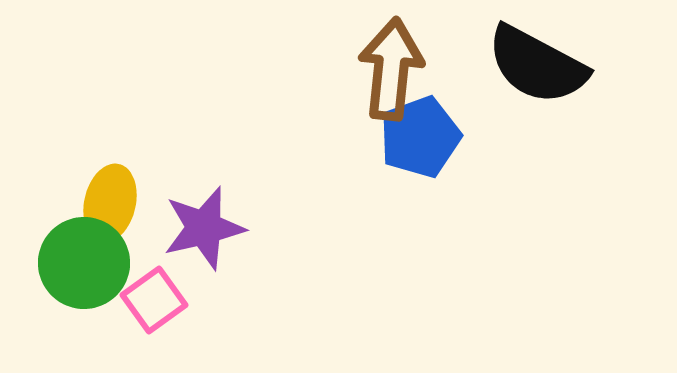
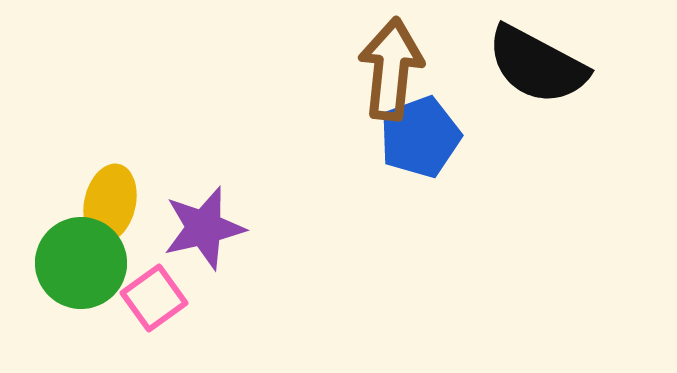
green circle: moved 3 px left
pink square: moved 2 px up
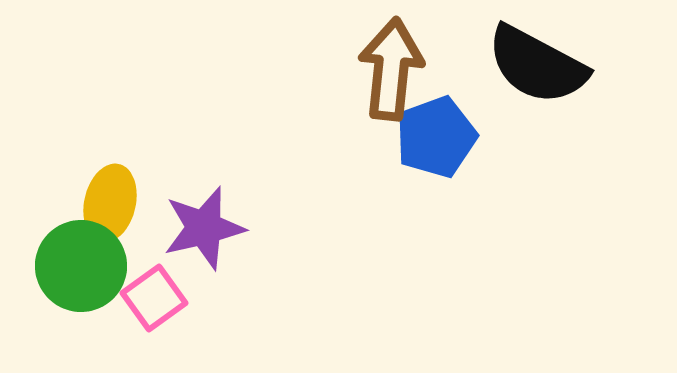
blue pentagon: moved 16 px right
green circle: moved 3 px down
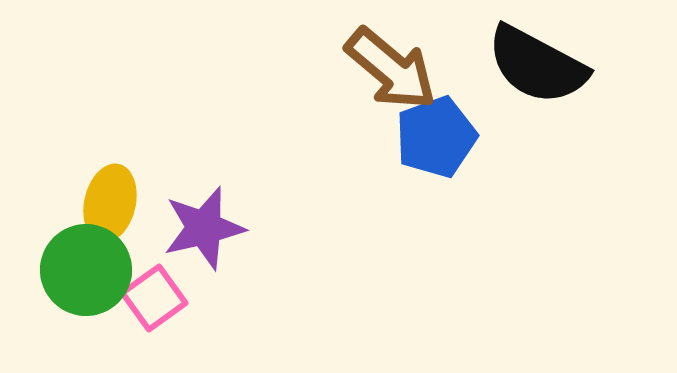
brown arrow: rotated 124 degrees clockwise
green circle: moved 5 px right, 4 px down
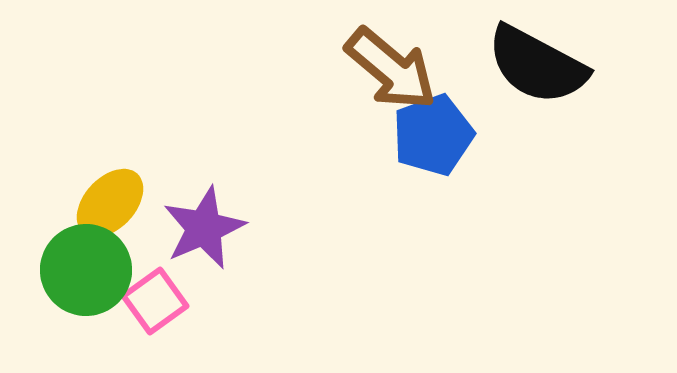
blue pentagon: moved 3 px left, 2 px up
yellow ellipse: rotated 30 degrees clockwise
purple star: rotated 10 degrees counterclockwise
pink square: moved 1 px right, 3 px down
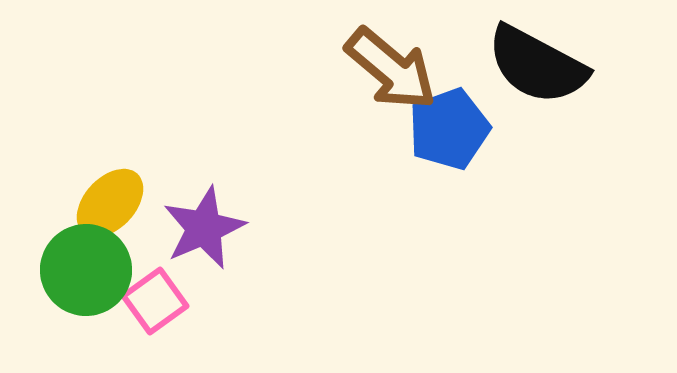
blue pentagon: moved 16 px right, 6 px up
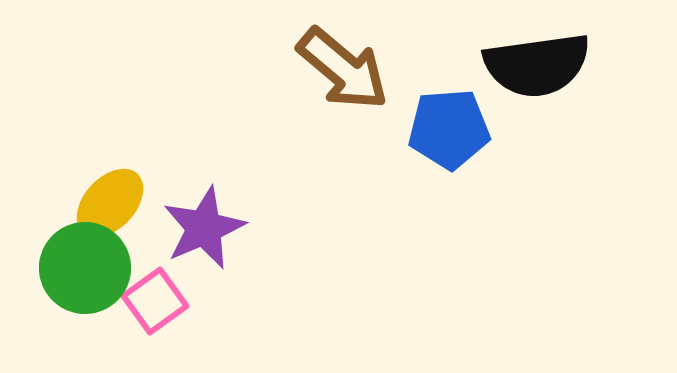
black semicircle: rotated 36 degrees counterclockwise
brown arrow: moved 48 px left
blue pentagon: rotated 16 degrees clockwise
green circle: moved 1 px left, 2 px up
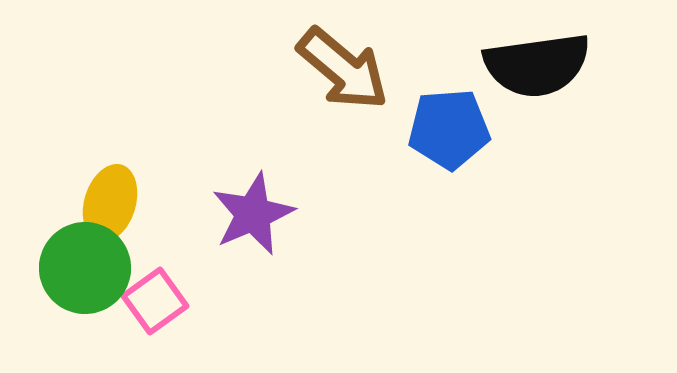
yellow ellipse: rotated 26 degrees counterclockwise
purple star: moved 49 px right, 14 px up
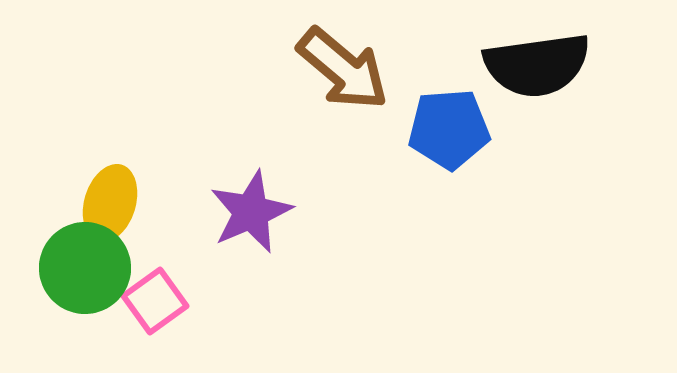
purple star: moved 2 px left, 2 px up
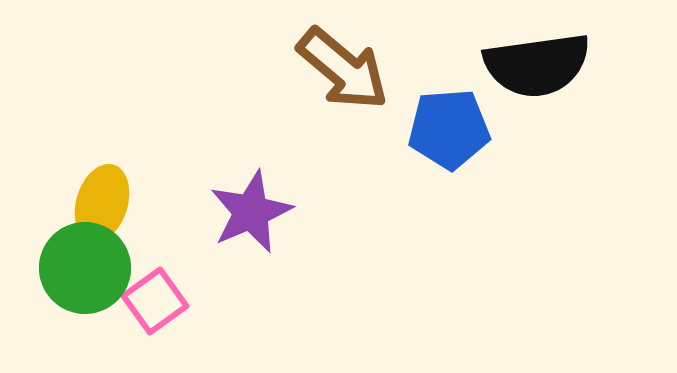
yellow ellipse: moved 8 px left
